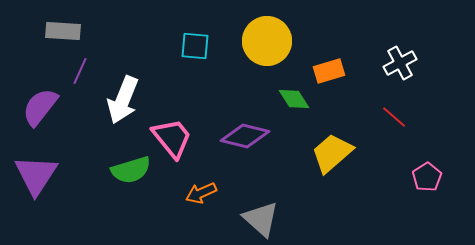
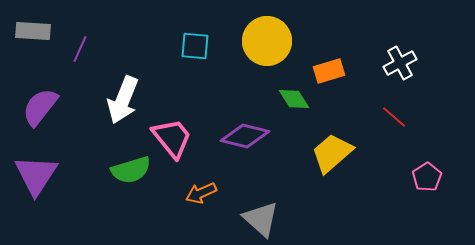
gray rectangle: moved 30 px left
purple line: moved 22 px up
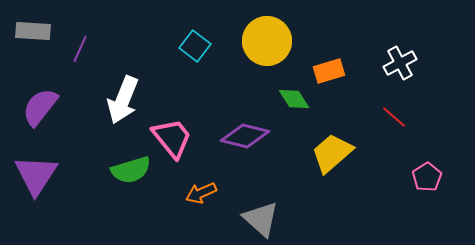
cyan square: rotated 32 degrees clockwise
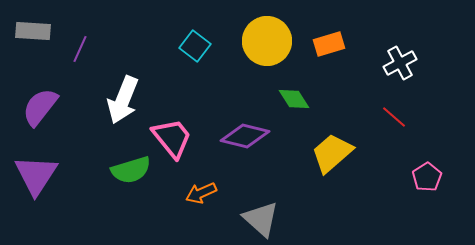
orange rectangle: moved 27 px up
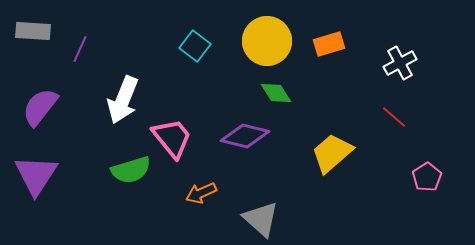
green diamond: moved 18 px left, 6 px up
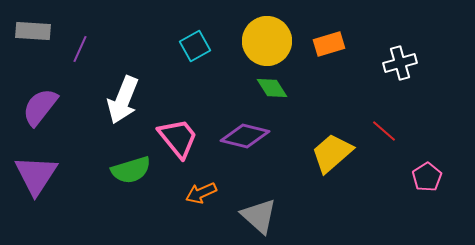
cyan square: rotated 24 degrees clockwise
white cross: rotated 12 degrees clockwise
green diamond: moved 4 px left, 5 px up
red line: moved 10 px left, 14 px down
pink trapezoid: moved 6 px right
gray triangle: moved 2 px left, 3 px up
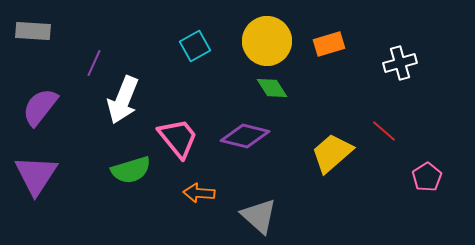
purple line: moved 14 px right, 14 px down
orange arrow: moved 2 px left; rotated 28 degrees clockwise
